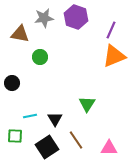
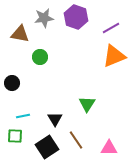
purple line: moved 2 px up; rotated 36 degrees clockwise
cyan line: moved 7 px left
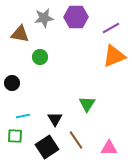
purple hexagon: rotated 20 degrees counterclockwise
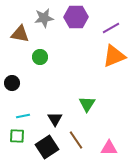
green square: moved 2 px right
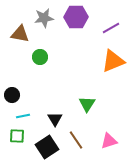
orange triangle: moved 1 px left, 5 px down
black circle: moved 12 px down
pink triangle: moved 7 px up; rotated 18 degrees counterclockwise
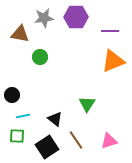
purple line: moved 1 px left, 3 px down; rotated 30 degrees clockwise
black triangle: rotated 21 degrees counterclockwise
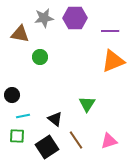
purple hexagon: moved 1 px left, 1 px down
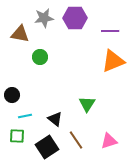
cyan line: moved 2 px right
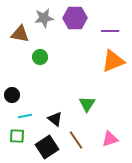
pink triangle: moved 1 px right, 2 px up
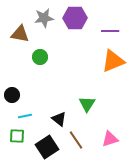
black triangle: moved 4 px right
